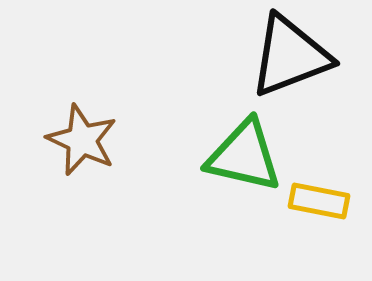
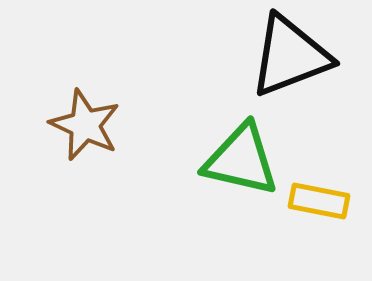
brown star: moved 3 px right, 15 px up
green triangle: moved 3 px left, 4 px down
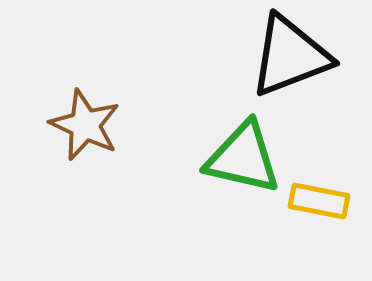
green triangle: moved 2 px right, 2 px up
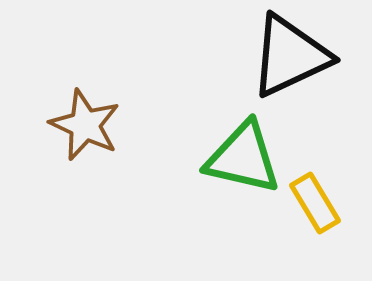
black triangle: rotated 4 degrees counterclockwise
yellow rectangle: moved 4 px left, 2 px down; rotated 48 degrees clockwise
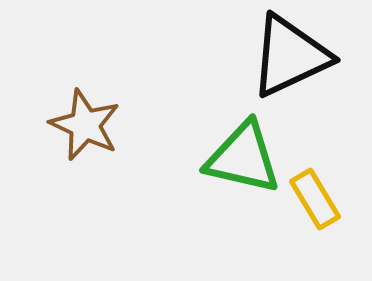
yellow rectangle: moved 4 px up
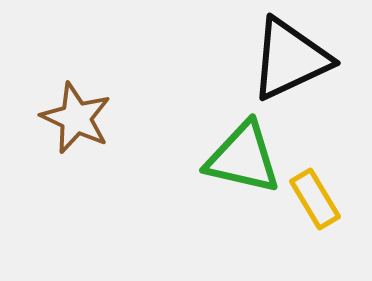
black triangle: moved 3 px down
brown star: moved 9 px left, 7 px up
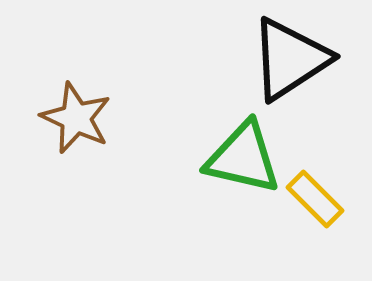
black triangle: rotated 8 degrees counterclockwise
yellow rectangle: rotated 14 degrees counterclockwise
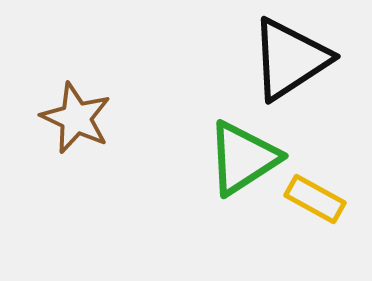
green triangle: rotated 46 degrees counterclockwise
yellow rectangle: rotated 16 degrees counterclockwise
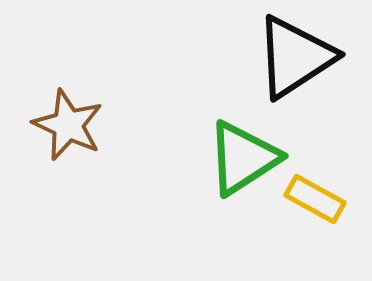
black triangle: moved 5 px right, 2 px up
brown star: moved 8 px left, 7 px down
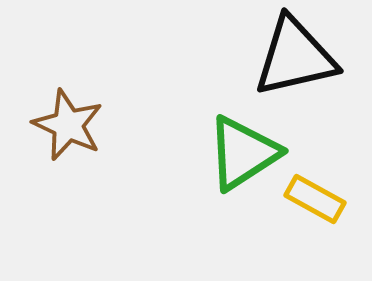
black triangle: rotated 20 degrees clockwise
green triangle: moved 5 px up
